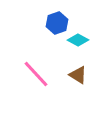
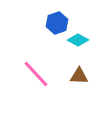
brown triangle: moved 1 px right, 1 px down; rotated 30 degrees counterclockwise
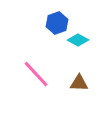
brown triangle: moved 7 px down
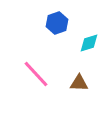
cyan diamond: moved 11 px right, 3 px down; rotated 45 degrees counterclockwise
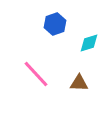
blue hexagon: moved 2 px left, 1 px down
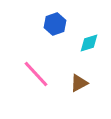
brown triangle: rotated 30 degrees counterclockwise
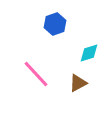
cyan diamond: moved 10 px down
brown triangle: moved 1 px left
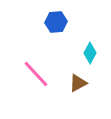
blue hexagon: moved 1 px right, 2 px up; rotated 15 degrees clockwise
cyan diamond: moved 1 px right; rotated 45 degrees counterclockwise
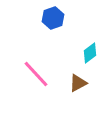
blue hexagon: moved 3 px left, 4 px up; rotated 15 degrees counterclockwise
cyan diamond: rotated 25 degrees clockwise
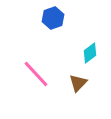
brown triangle: rotated 18 degrees counterclockwise
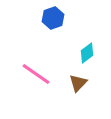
cyan diamond: moved 3 px left
pink line: rotated 12 degrees counterclockwise
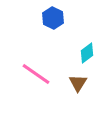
blue hexagon: rotated 15 degrees counterclockwise
brown triangle: rotated 12 degrees counterclockwise
